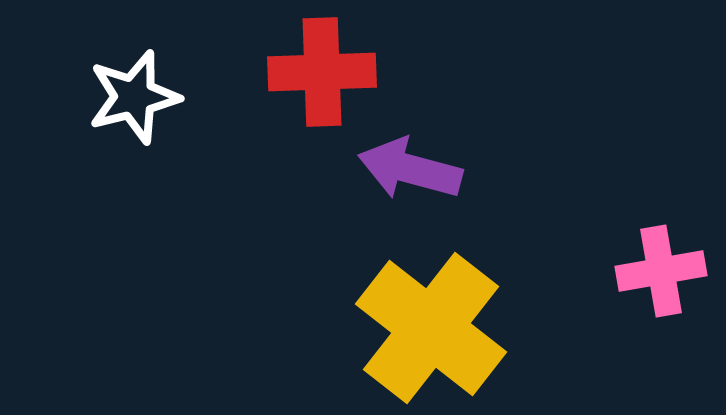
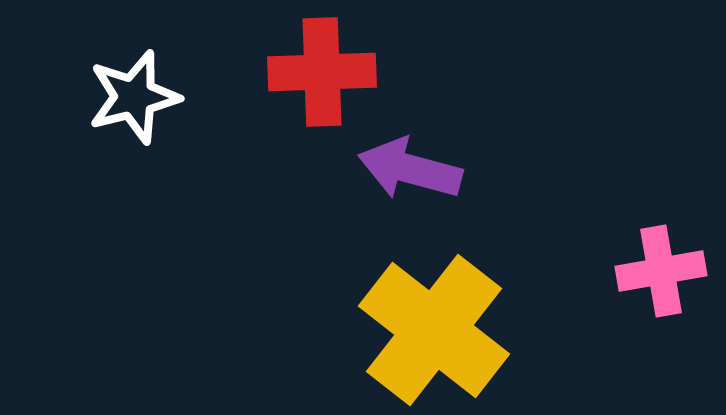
yellow cross: moved 3 px right, 2 px down
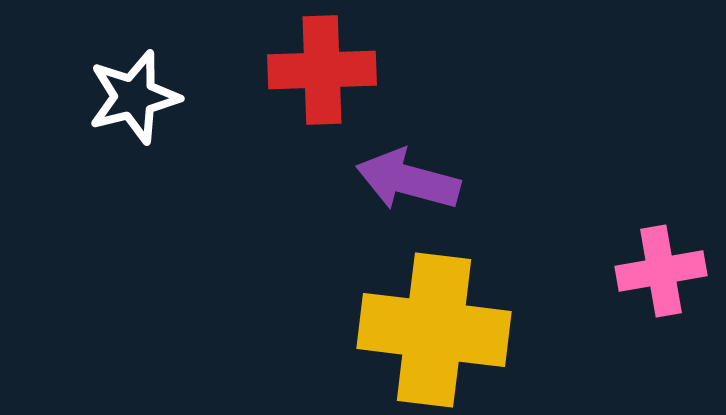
red cross: moved 2 px up
purple arrow: moved 2 px left, 11 px down
yellow cross: rotated 31 degrees counterclockwise
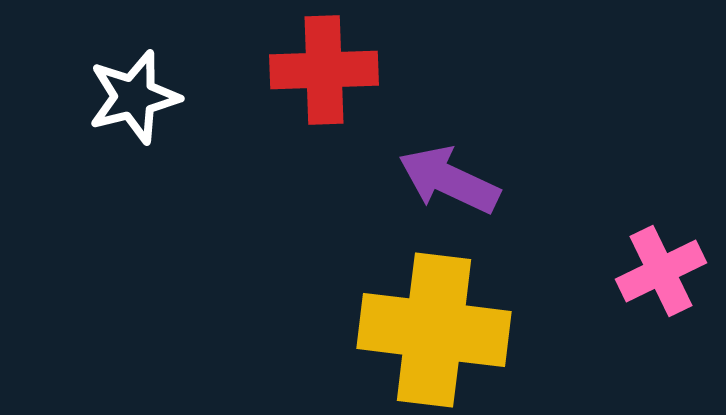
red cross: moved 2 px right
purple arrow: moved 41 px right; rotated 10 degrees clockwise
pink cross: rotated 16 degrees counterclockwise
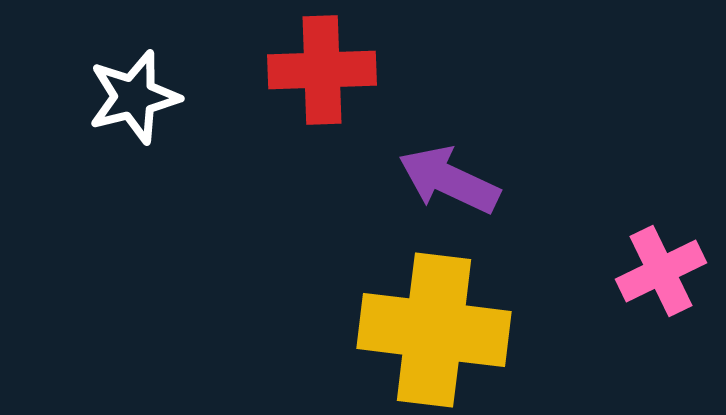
red cross: moved 2 px left
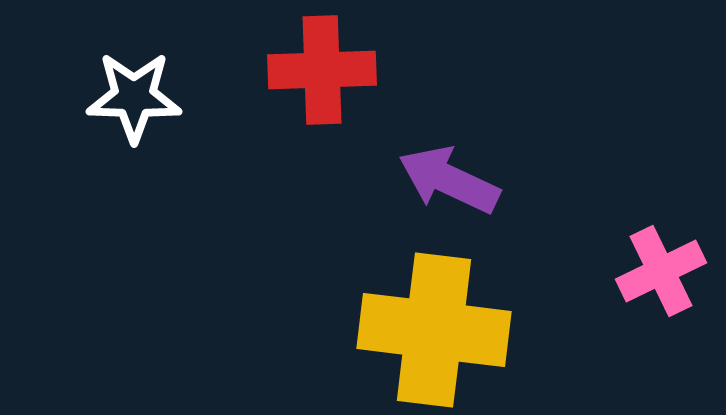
white star: rotated 16 degrees clockwise
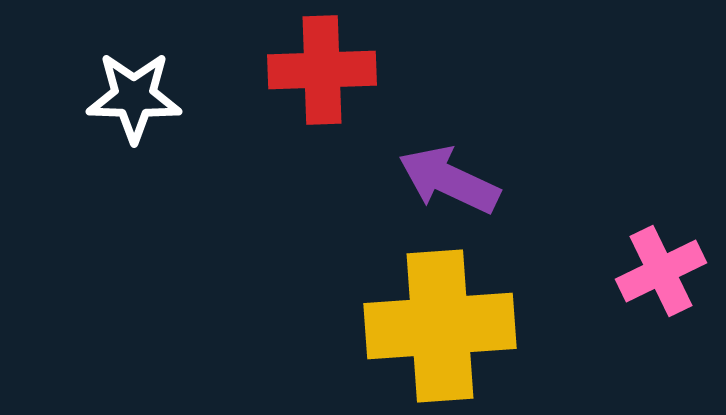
yellow cross: moved 6 px right, 4 px up; rotated 11 degrees counterclockwise
